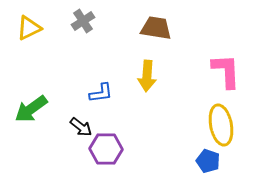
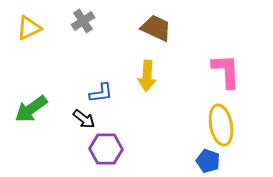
brown trapezoid: rotated 16 degrees clockwise
black arrow: moved 3 px right, 8 px up
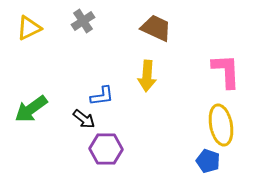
blue L-shape: moved 1 px right, 3 px down
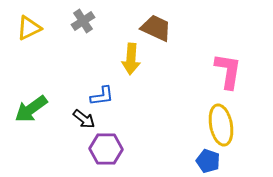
pink L-shape: moved 2 px right; rotated 12 degrees clockwise
yellow arrow: moved 16 px left, 17 px up
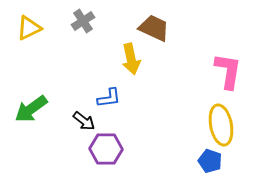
brown trapezoid: moved 2 px left
yellow arrow: rotated 16 degrees counterclockwise
blue L-shape: moved 7 px right, 2 px down
black arrow: moved 2 px down
blue pentagon: moved 2 px right
